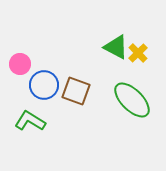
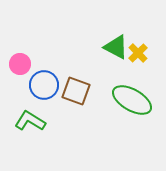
green ellipse: rotated 15 degrees counterclockwise
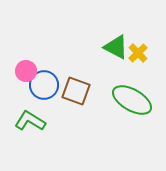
pink circle: moved 6 px right, 7 px down
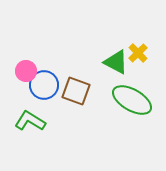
green triangle: moved 15 px down
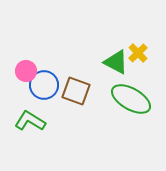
green ellipse: moved 1 px left, 1 px up
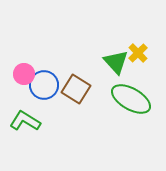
green triangle: rotated 20 degrees clockwise
pink circle: moved 2 px left, 3 px down
brown square: moved 2 px up; rotated 12 degrees clockwise
green L-shape: moved 5 px left
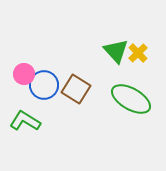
green triangle: moved 11 px up
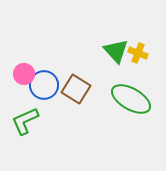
yellow cross: rotated 24 degrees counterclockwise
green L-shape: rotated 56 degrees counterclockwise
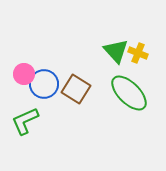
blue circle: moved 1 px up
green ellipse: moved 2 px left, 6 px up; rotated 15 degrees clockwise
